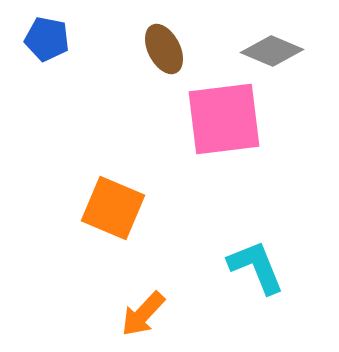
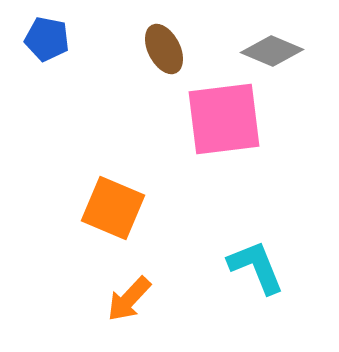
orange arrow: moved 14 px left, 15 px up
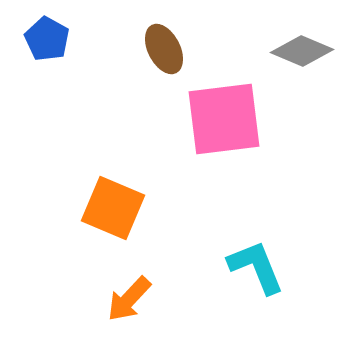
blue pentagon: rotated 18 degrees clockwise
gray diamond: moved 30 px right
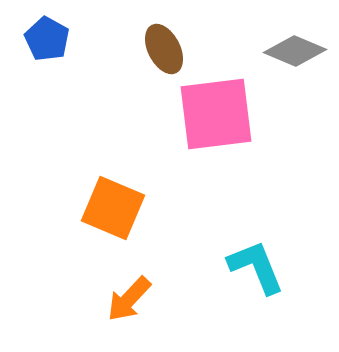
gray diamond: moved 7 px left
pink square: moved 8 px left, 5 px up
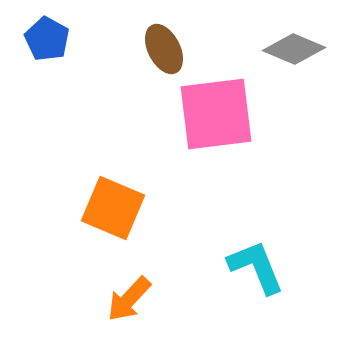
gray diamond: moved 1 px left, 2 px up
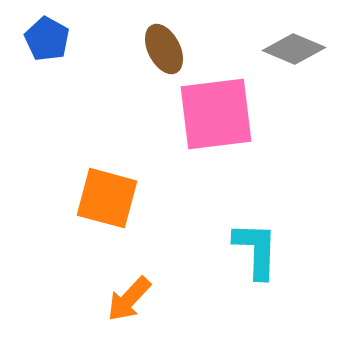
orange square: moved 6 px left, 10 px up; rotated 8 degrees counterclockwise
cyan L-shape: moved 17 px up; rotated 24 degrees clockwise
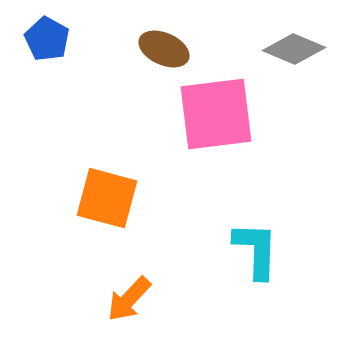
brown ellipse: rotated 39 degrees counterclockwise
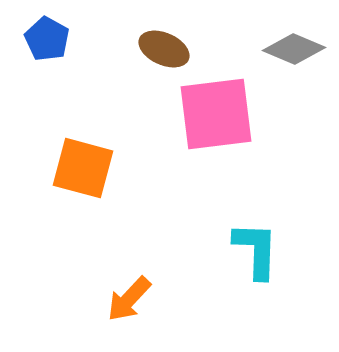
orange square: moved 24 px left, 30 px up
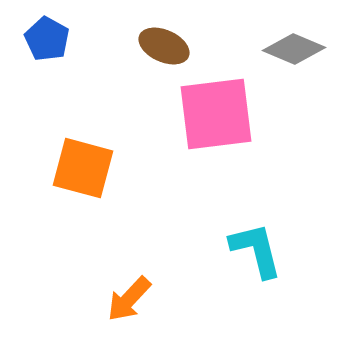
brown ellipse: moved 3 px up
cyan L-shape: rotated 16 degrees counterclockwise
